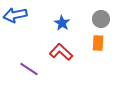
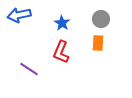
blue arrow: moved 4 px right
red L-shape: rotated 110 degrees counterclockwise
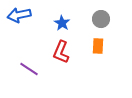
orange rectangle: moved 3 px down
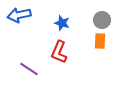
gray circle: moved 1 px right, 1 px down
blue star: rotated 14 degrees counterclockwise
orange rectangle: moved 2 px right, 5 px up
red L-shape: moved 2 px left
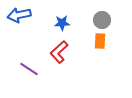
blue star: rotated 21 degrees counterclockwise
red L-shape: rotated 25 degrees clockwise
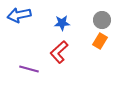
orange rectangle: rotated 28 degrees clockwise
purple line: rotated 18 degrees counterclockwise
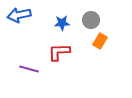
gray circle: moved 11 px left
red L-shape: rotated 40 degrees clockwise
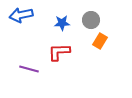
blue arrow: moved 2 px right
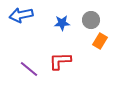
red L-shape: moved 1 px right, 9 px down
purple line: rotated 24 degrees clockwise
